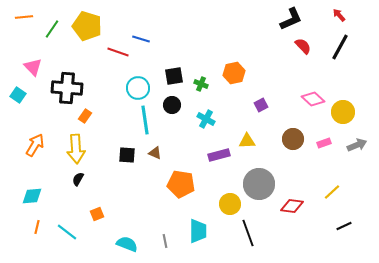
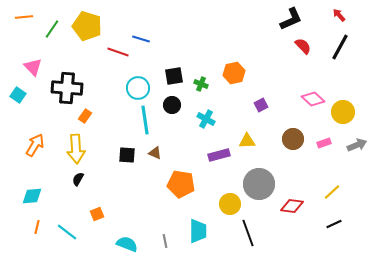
black line at (344, 226): moved 10 px left, 2 px up
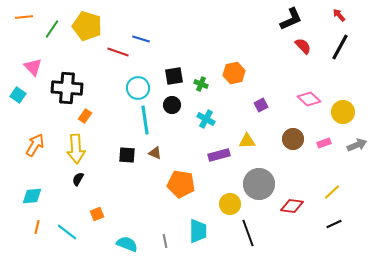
pink diamond at (313, 99): moved 4 px left
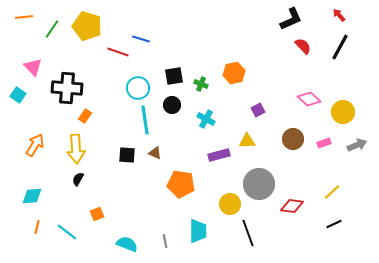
purple square at (261, 105): moved 3 px left, 5 px down
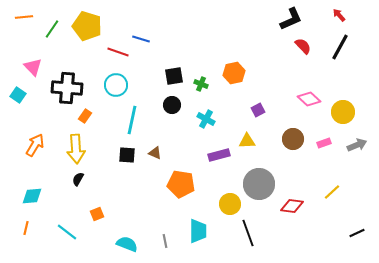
cyan circle at (138, 88): moved 22 px left, 3 px up
cyan line at (145, 120): moved 13 px left; rotated 20 degrees clockwise
black line at (334, 224): moved 23 px right, 9 px down
orange line at (37, 227): moved 11 px left, 1 px down
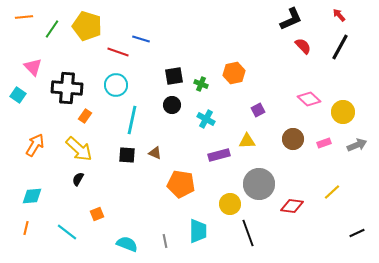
yellow arrow at (76, 149): moved 3 px right; rotated 44 degrees counterclockwise
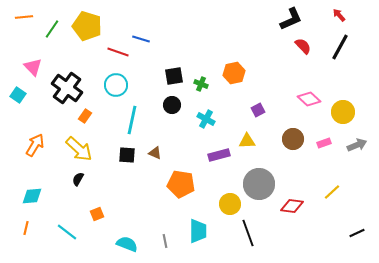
black cross at (67, 88): rotated 32 degrees clockwise
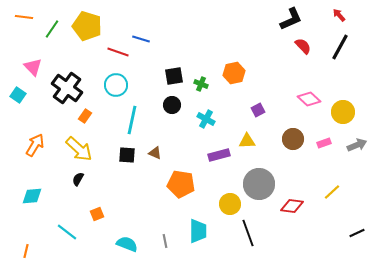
orange line at (24, 17): rotated 12 degrees clockwise
orange line at (26, 228): moved 23 px down
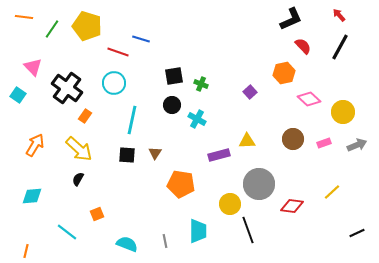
orange hexagon at (234, 73): moved 50 px right
cyan circle at (116, 85): moved 2 px left, 2 px up
purple square at (258, 110): moved 8 px left, 18 px up; rotated 16 degrees counterclockwise
cyan cross at (206, 119): moved 9 px left
brown triangle at (155, 153): rotated 40 degrees clockwise
black line at (248, 233): moved 3 px up
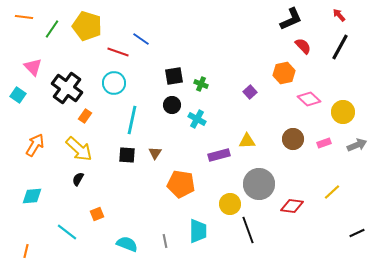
blue line at (141, 39): rotated 18 degrees clockwise
